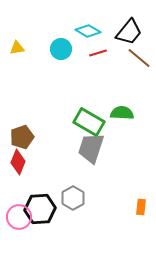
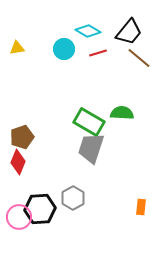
cyan circle: moved 3 px right
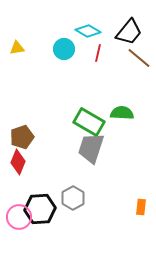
red line: rotated 60 degrees counterclockwise
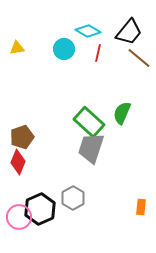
green semicircle: rotated 70 degrees counterclockwise
green rectangle: rotated 12 degrees clockwise
black hexagon: rotated 20 degrees counterclockwise
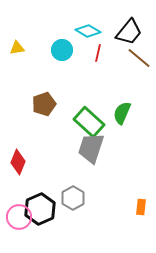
cyan circle: moved 2 px left, 1 px down
brown pentagon: moved 22 px right, 33 px up
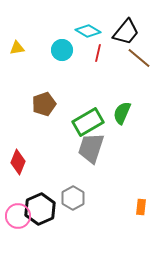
black trapezoid: moved 3 px left
green rectangle: moved 1 px left; rotated 72 degrees counterclockwise
pink circle: moved 1 px left, 1 px up
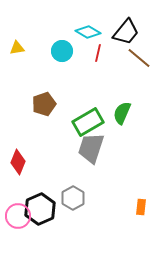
cyan diamond: moved 1 px down
cyan circle: moved 1 px down
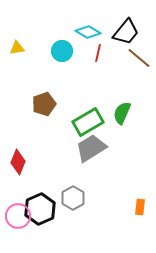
gray trapezoid: rotated 40 degrees clockwise
orange rectangle: moved 1 px left
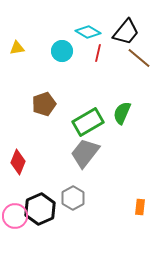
gray trapezoid: moved 6 px left, 5 px down; rotated 20 degrees counterclockwise
pink circle: moved 3 px left
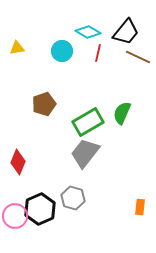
brown line: moved 1 px left, 1 px up; rotated 15 degrees counterclockwise
gray hexagon: rotated 15 degrees counterclockwise
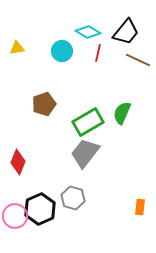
brown line: moved 3 px down
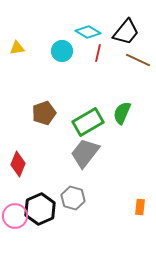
brown pentagon: moved 9 px down
red diamond: moved 2 px down
